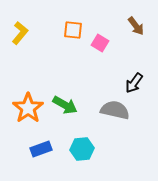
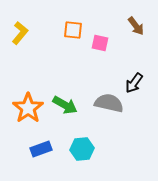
pink square: rotated 18 degrees counterclockwise
gray semicircle: moved 6 px left, 7 px up
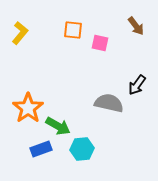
black arrow: moved 3 px right, 2 px down
green arrow: moved 7 px left, 21 px down
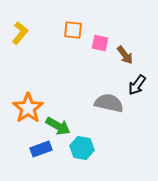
brown arrow: moved 11 px left, 29 px down
cyan hexagon: moved 1 px up; rotated 15 degrees clockwise
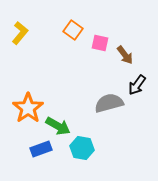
orange square: rotated 30 degrees clockwise
gray semicircle: rotated 28 degrees counterclockwise
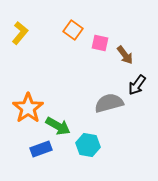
cyan hexagon: moved 6 px right, 3 px up
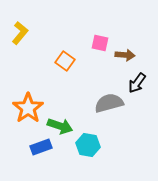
orange square: moved 8 px left, 31 px down
brown arrow: rotated 48 degrees counterclockwise
black arrow: moved 2 px up
green arrow: moved 2 px right; rotated 10 degrees counterclockwise
blue rectangle: moved 2 px up
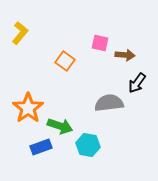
gray semicircle: rotated 8 degrees clockwise
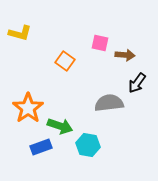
yellow L-shape: rotated 65 degrees clockwise
